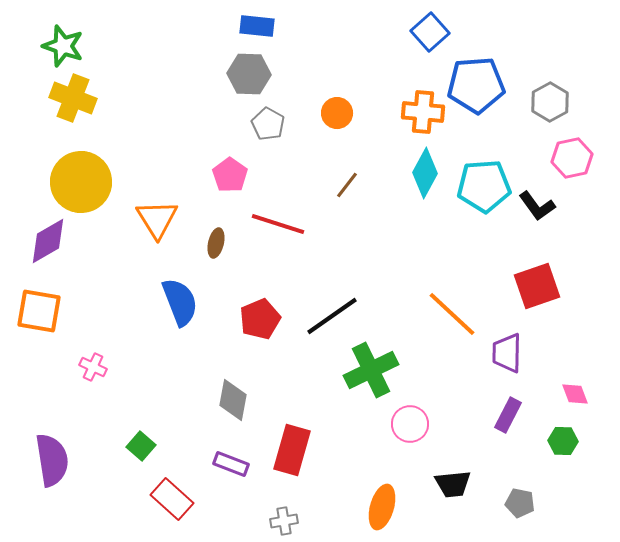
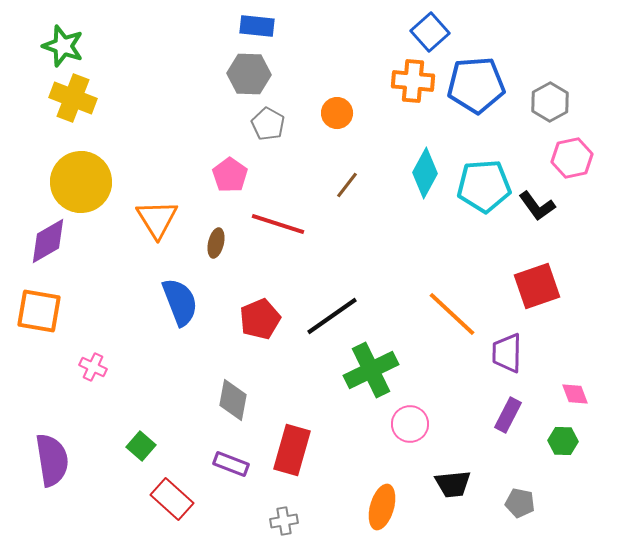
orange cross at (423, 112): moved 10 px left, 31 px up
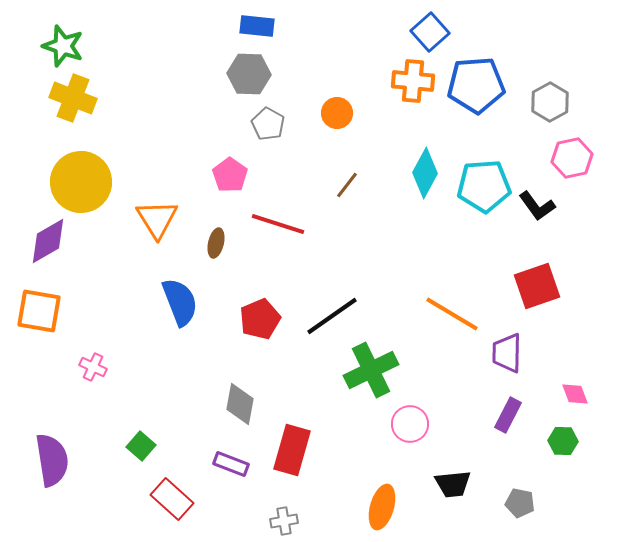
orange line at (452, 314): rotated 12 degrees counterclockwise
gray diamond at (233, 400): moved 7 px right, 4 px down
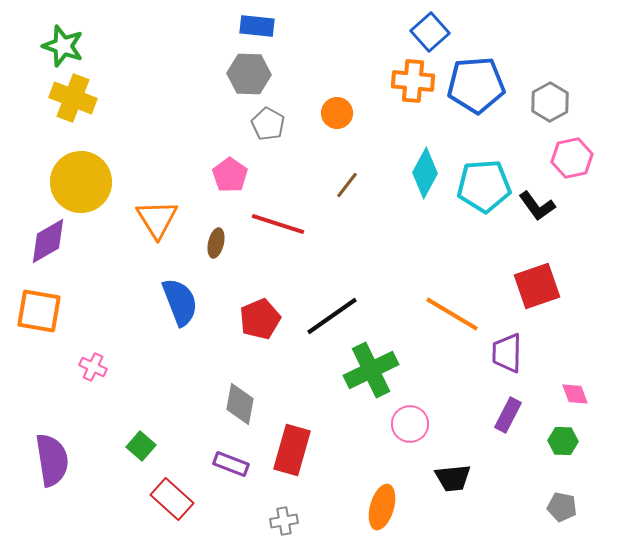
black trapezoid at (453, 484): moved 6 px up
gray pentagon at (520, 503): moved 42 px right, 4 px down
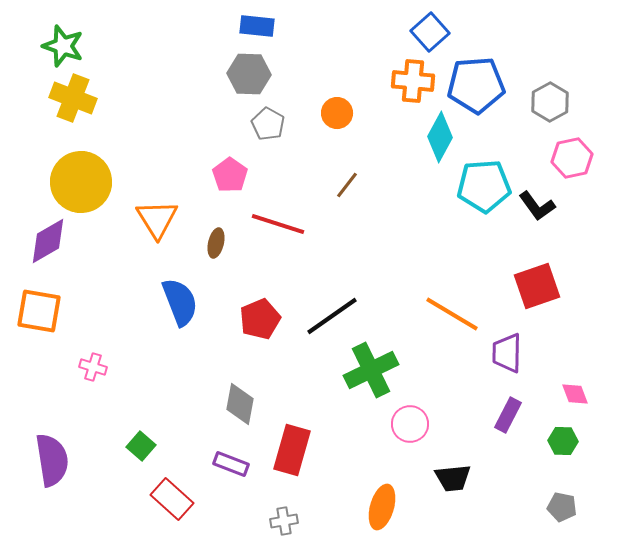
cyan diamond at (425, 173): moved 15 px right, 36 px up
pink cross at (93, 367): rotated 8 degrees counterclockwise
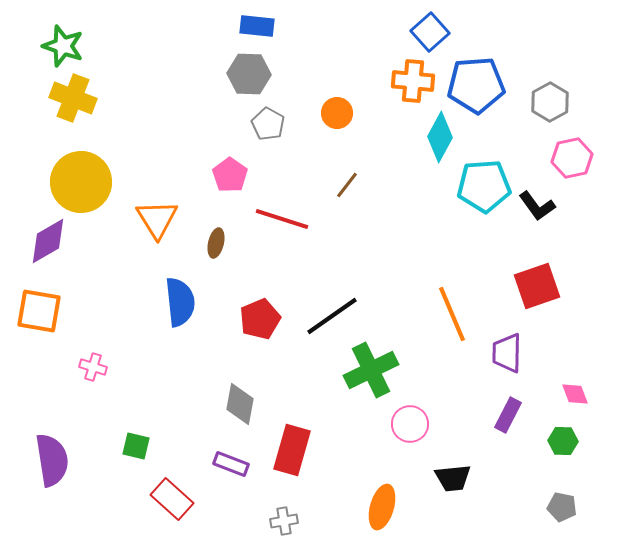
red line at (278, 224): moved 4 px right, 5 px up
blue semicircle at (180, 302): rotated 15 degrees clockwise
orange line at (452, 314): rotated 36 degrees clockwise
green square at (141, 446): moved 5 px left; rotated 28 degrees counterclockwise
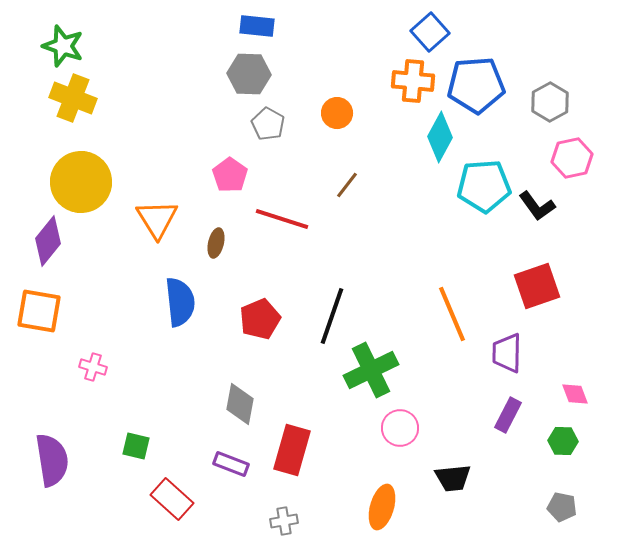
purple diamond at (48, 241): rotated 21 degrees counterclockwise
black line at (332, 316): rotated 36 degrees counterclockwise
pink circle at (410, 424): moved 10 px left, 4 px down
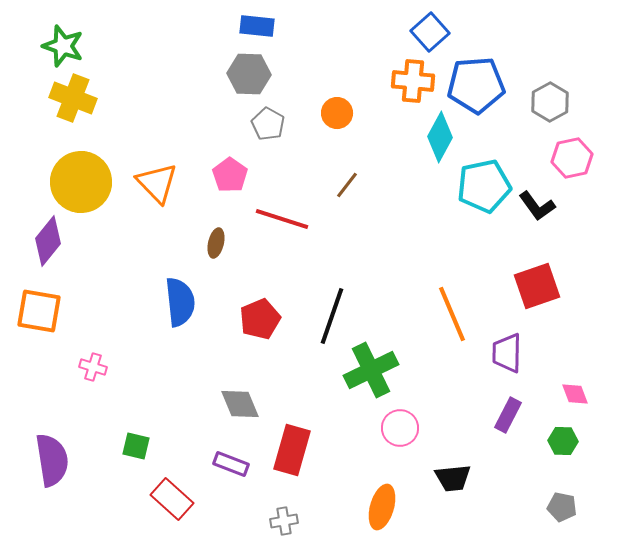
cyan pentagon at (484, 186): rotated 8 degrees counterclockwise
orange triangle at (157, 219): moved 36 px up; rotated 12 degrees counterclockwise
gray diamond at (240, 404): rotated 33 degrees counterclockwise
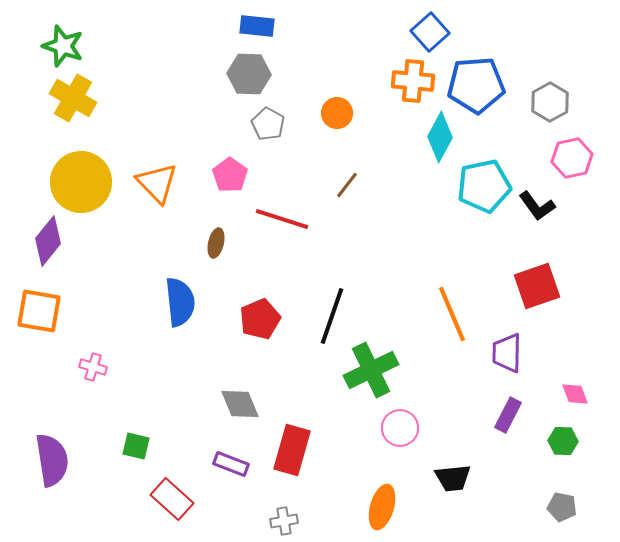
yellow cross at (73, 98): rotated 9 degrees clockwise
